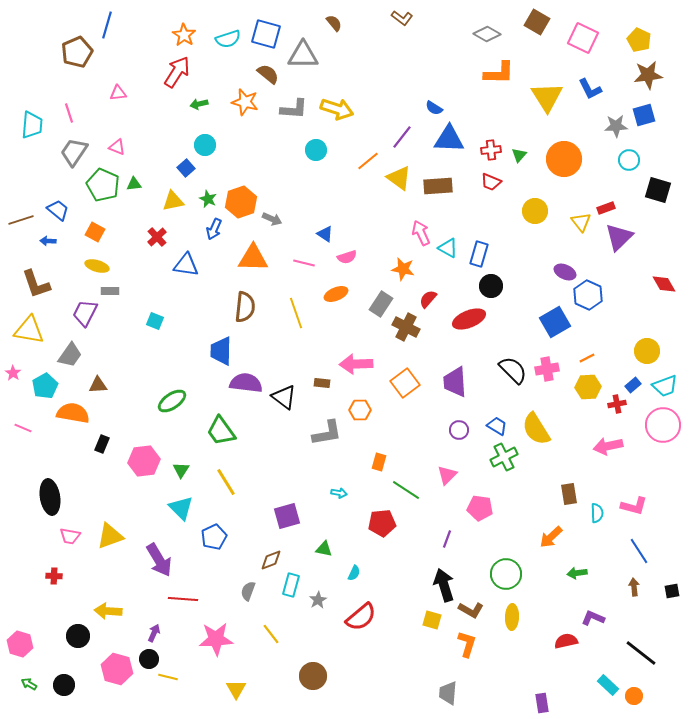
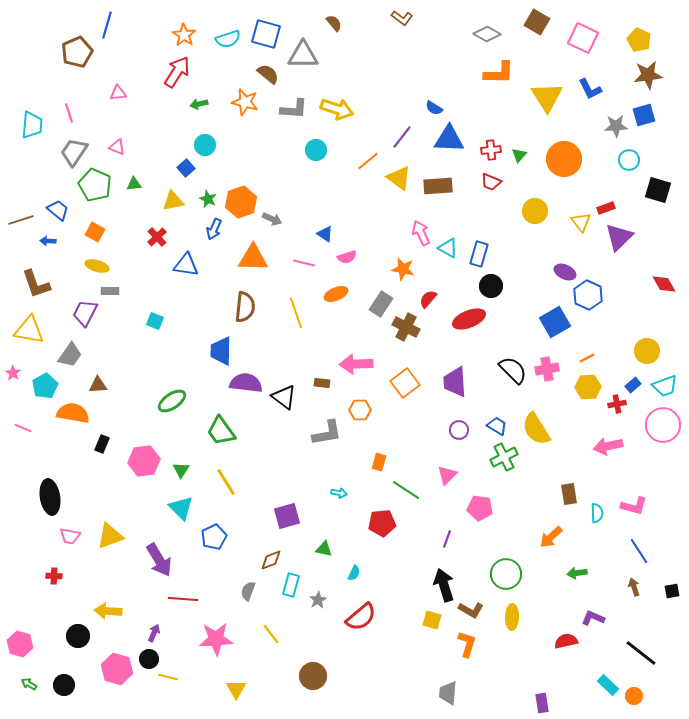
green pentagon at (103, 185): moved 8 px left
brown arrow at (634, 587): rotated 12 degrees counterclockwise
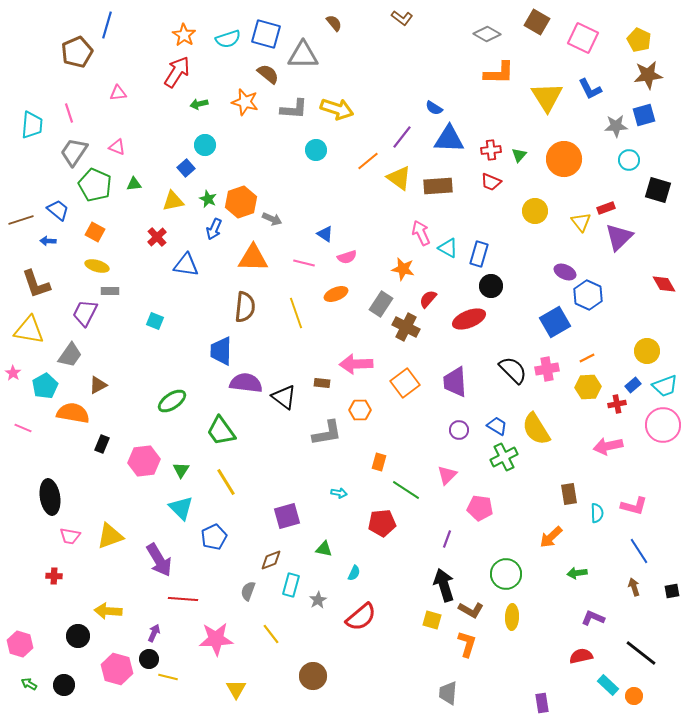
brown triangle at (98, 385): rotated 24 degrees counterclockwise
red semicircle at (566, 641): moved 15 px right, 15 px down
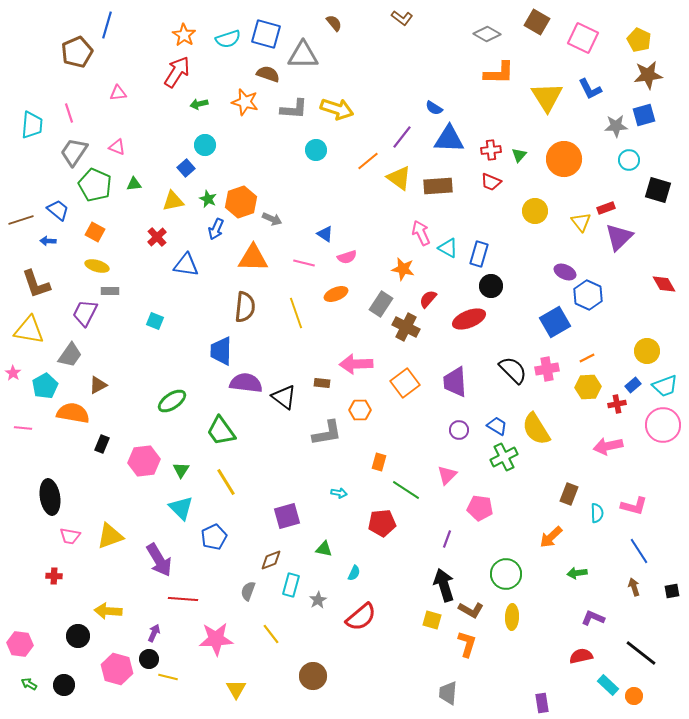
brown semicircle at (268, 74): rotated 20 degrees counterclockwise
blue arrow at (214, 229): moved 2 px right
pink line at (23, 428): rotated 18 degrees counterclockwise
brown rectangle at (569, 494): rotated 30 degrees clockwise
pink hexagon at (20, 644): rotated 10 degrees counterclockwise
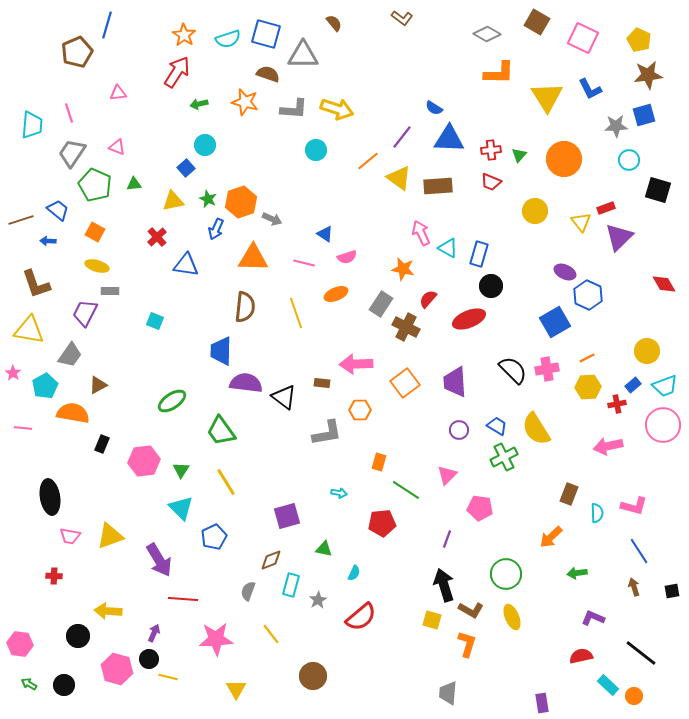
gray trapezoid at (74, 152): moved 2 px left, 1 px down
yellow ellipse at (512, 617): rotated 25 degrees counterclockwise
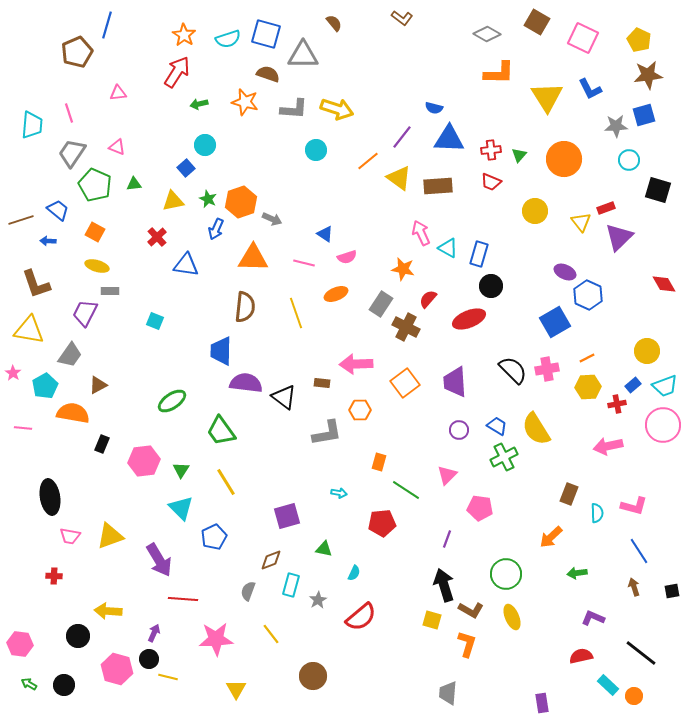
blue semicircle at (434, 108): rotated 18 degrees counterclockwise
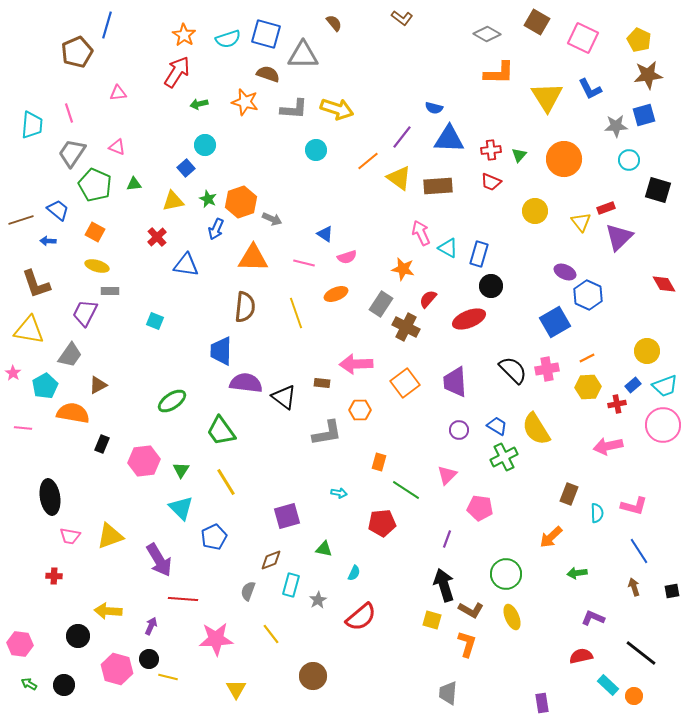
purple arrow at (154, 633): moved 3 px left, 7 px up
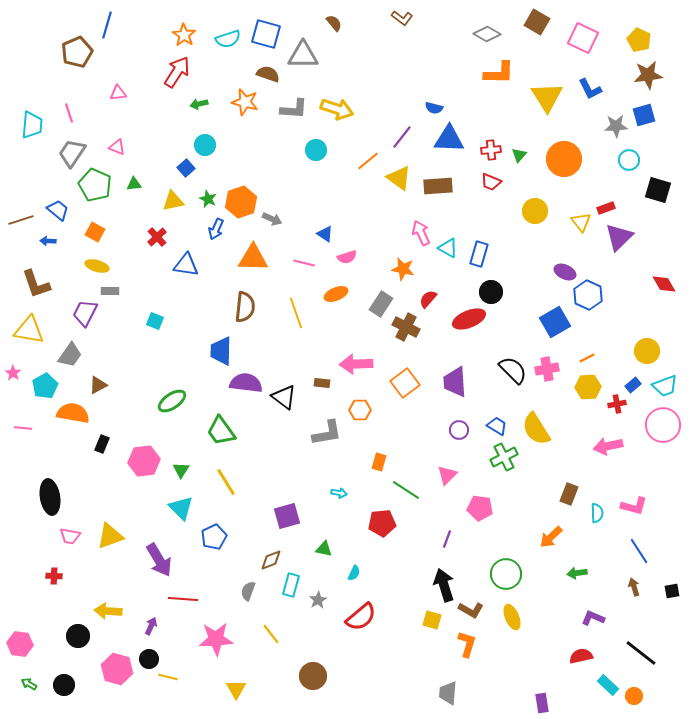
black circle at (491, 286): moved 6 px down
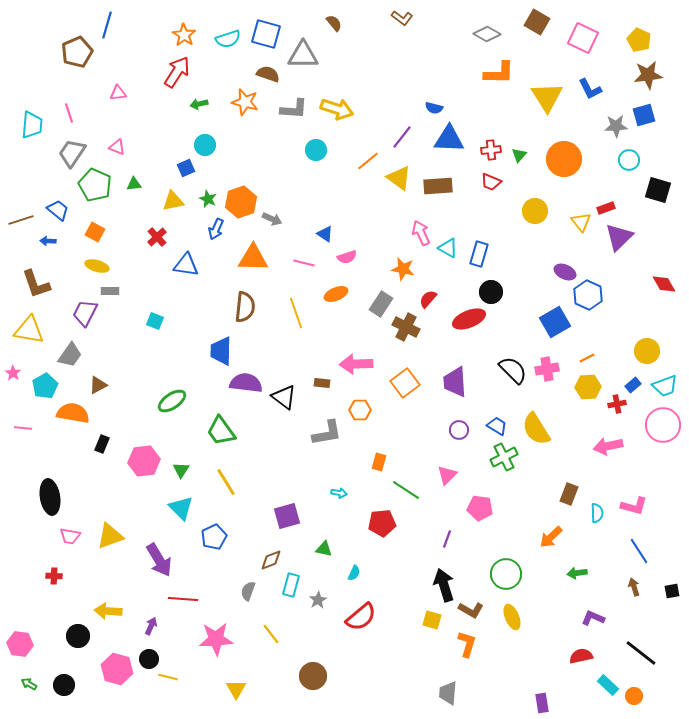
blue square at (186, 168): rotated 18 degrees clockwise
